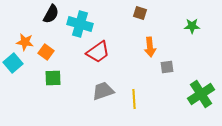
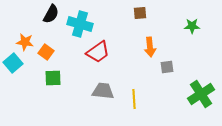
brown square: rotated 24 degrees counterclockwise
gray trapezoid: rotated 25 degrees clockwise
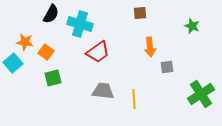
green star: rotated 21 degrees clockwise
green square: rotated 12 degrees counterclockwise
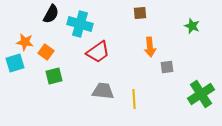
cyan square: moved 2 px right; rotated 24 degrees clockwise
green square: moved 1 px right, 2 px up
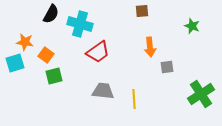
brown square: moved 2 px right, 2 px up
orange square: moved 3 px down
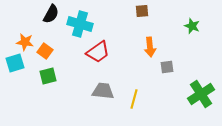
orange square: moved 1 px left, 4 px up
green square: moved 6 px left
yellow line: rotated 18 degrees clockwise
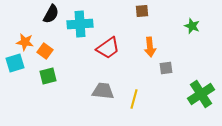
cyan cross: rotated 20 degrees counterclockwise
red trapezoid: moved 10 px right, 4 px up
gray square: moved 1 px left, 1 px down
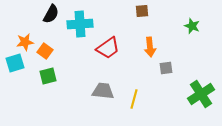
orange star: rotated 18 degrees counterclockwise
